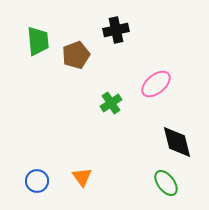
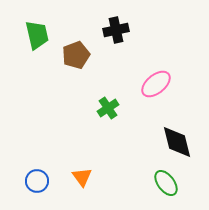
green trapezoid: moved 1 px left, 6 px up; rotated 8 degrees counterclockwise
green cross: moved 3 px left, 5 px down
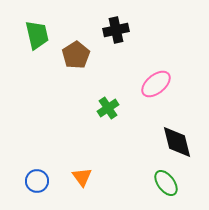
brown pentagon: rotated 12 degrees counterclockwise
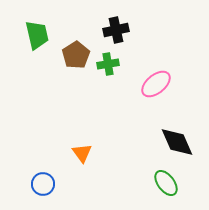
green cross: moved 44 px up; rotated 25 degrees clockwise
black diamond: rotated 9 degrees counterclockwise
orange triangle: moved 24 px up
blue circle: moved 6 px right, 3 px down
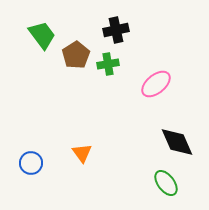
green trapezoid: moved 5 px right; rotated 24 degrees counterclockwise
blue circle: moved 12 px left, 21 px up
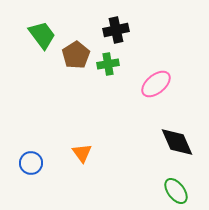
green ellipse: moved 10 px right, 8 px down
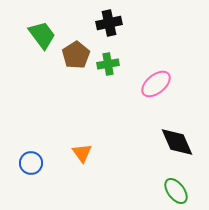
black cross: moved 7 px left, 7 px up
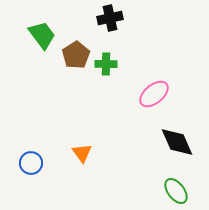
black cross: moved 1 px right, 5 px up
green cross: moved 2 px left; rotated 10 degrees clockwise
pink ellipse: moved 2 px left, 10 px down
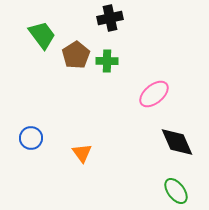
green cross: moved 1 px right, 3 px up
blue circle: moved 25 px up
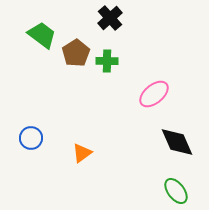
black cross: rotated 30 degrees counterclockwise
green trapezoid: rotated 16 degrees counterclockwise
brown pentagon: moved 2 px up
orange triangle: rotated 30 degrees clockwise
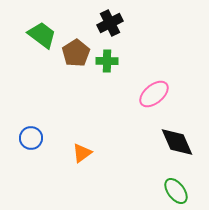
black cross: moved 5 px down; rotated 15 degrees clockwise
